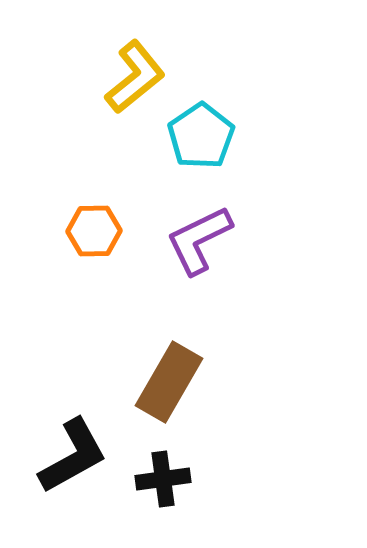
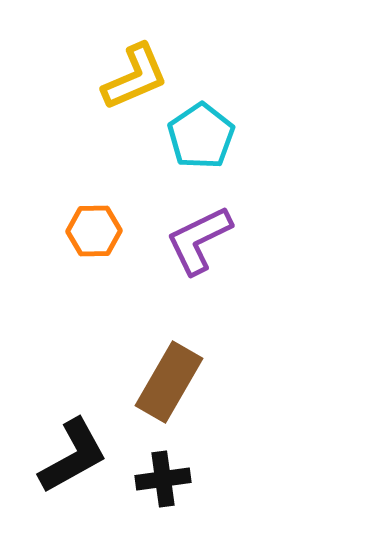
yellow L-shape: rotated 16 degrees clockwise
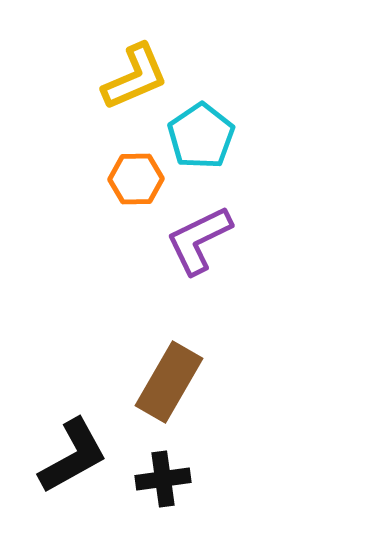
orange hexagon: moved 42 px right, 52 px up
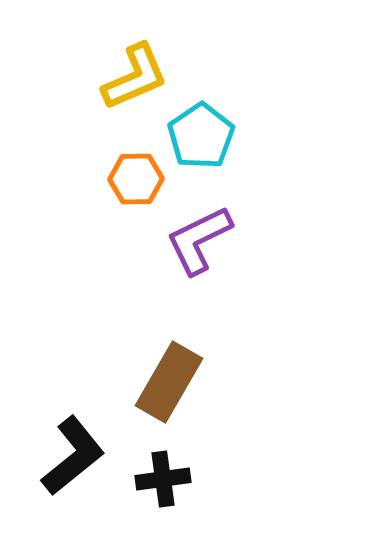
black L-shape: rotated 10 degrees counterclockwise
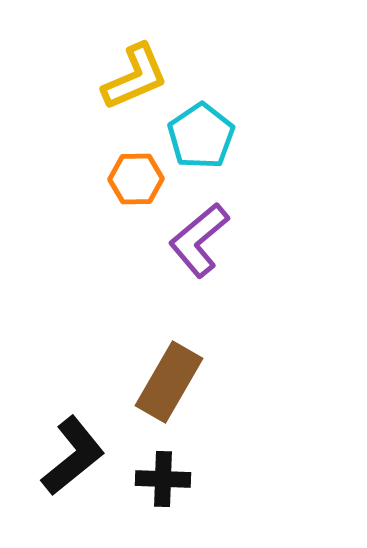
purple L-shape: rotated 14 degrees counterclockwise
black cross: rotated 10 degrees clockwise
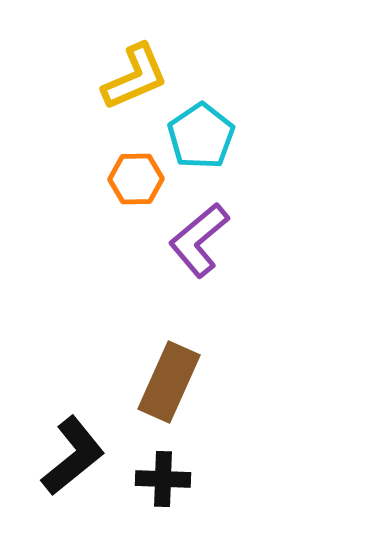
brown rectangle: rotated 6 degrees counterclockwise
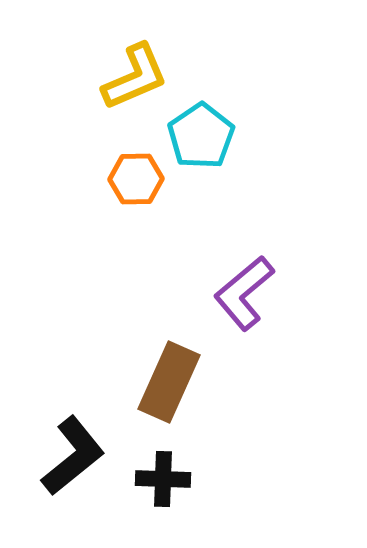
purple L-shape: moved 45 px right, 53 px down
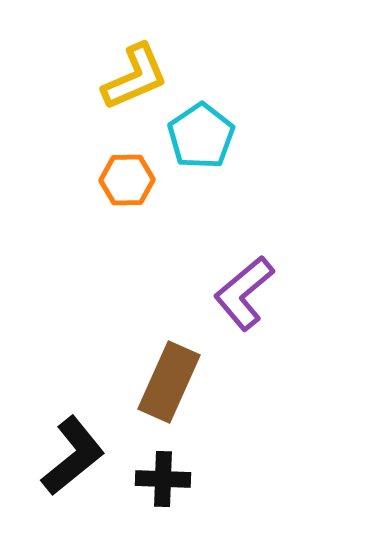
orange hexagon: moved 9 px left, 1 px down
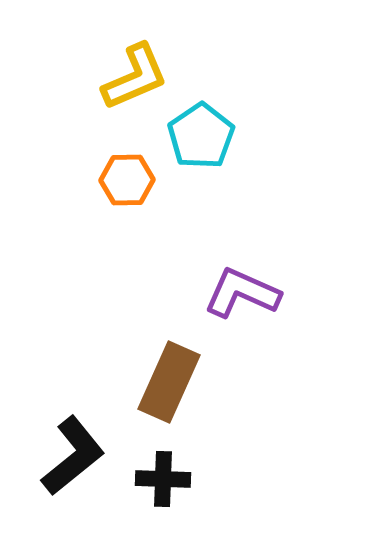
purple L-shape: moved 2 px left; rotated 64 degrees clockwise
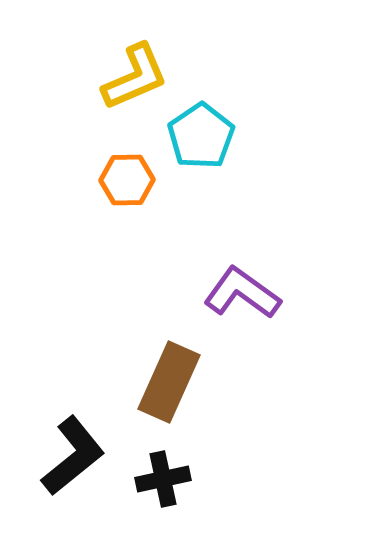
purple L-shape: rotated 12 degrees clockwise
black cross: rotated 14 degrees counterclockwise
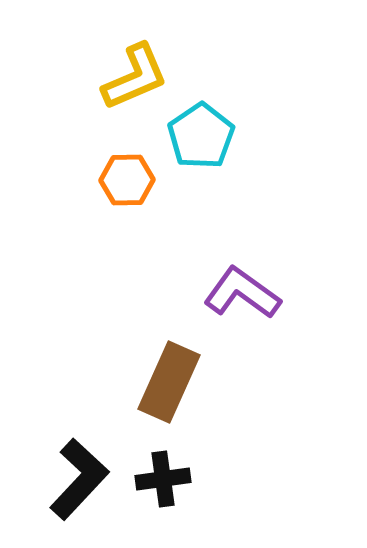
black L-shape: moved 6 px right, 23 px down; rotated 8 degrees counterclockwise
black cross: rotated 4 degrees clockwise
